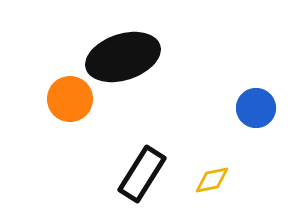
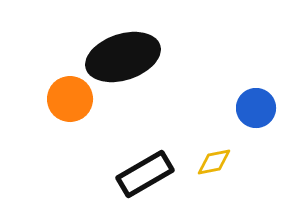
black rectangle: moved 3 px right; rotated 28 degrees clockwise
yellow diamond: moved 2 px right, 18 px up
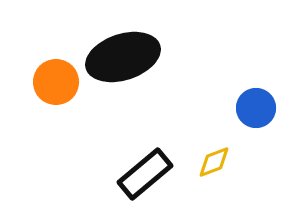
orange circle: moved 14 px left, 17 px up
yellow diamond: rotated 9 degrees counterclockwise
black rectangle: rotated 10 degrees counterclockwise
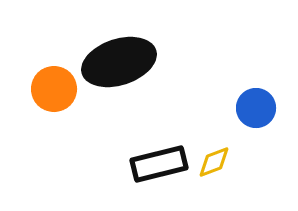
black ellipse: moved 4 px left, 5 px down
orange circle: moved 2 px left, 7 px down
black rectangle: moved 14 px right, 10 px up; rotated 26 degrees clockwise
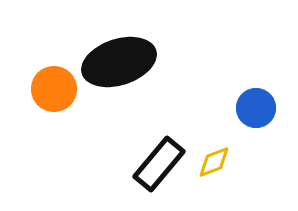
black rectangle: rotated 36 degrees counterclockwise
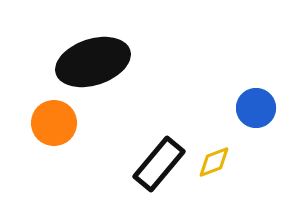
black ellipse: moved 26 px left
orange circle: moved 34 px down
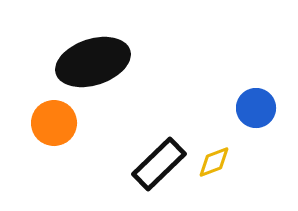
black rectangle: rotated 6 degrees clockwise
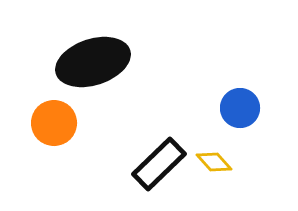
blue circle: moved 16 px left
yellow diamond: rotated 69 degrees clockwise
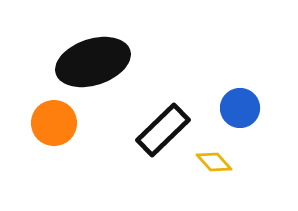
black rectangle: moved 4 px right, 34 px up
